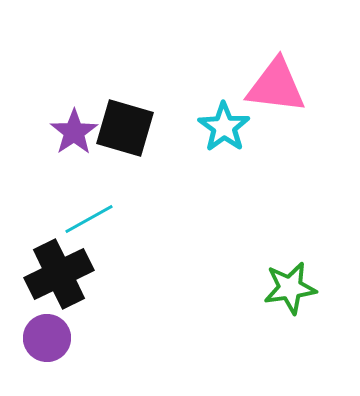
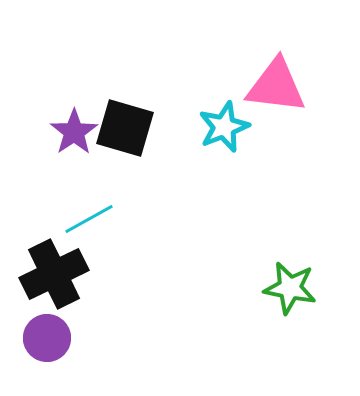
cyan star: rotated 15 degrees clockwise
black cross: moved 5 px left
green star: rotated 20 degrees clockwise
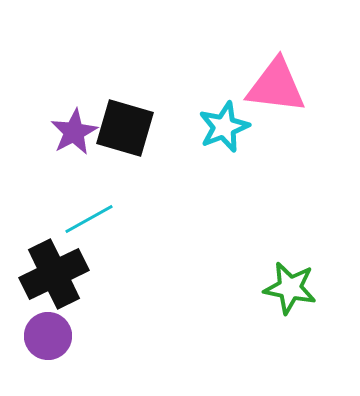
purple star: rotated 6 degrees clockwise
purple circle: moved 1 px right, 2 px up
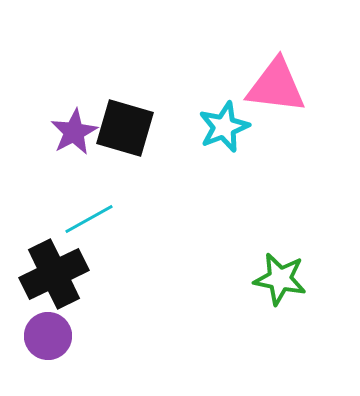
green star: moved 10 px left, 9 px up
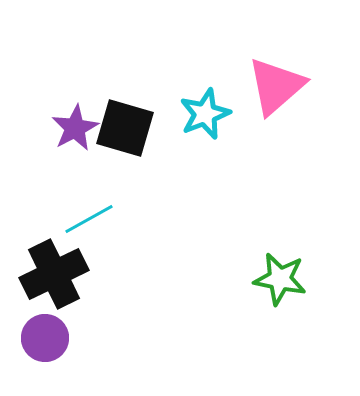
pink triangle: rotated 48 degrees counterclockwise
cyan star: moved 19 px left, 13 px up
purple star: moved 1 px right, 4 px up
purple circle: moved 3 px left, 2 px down
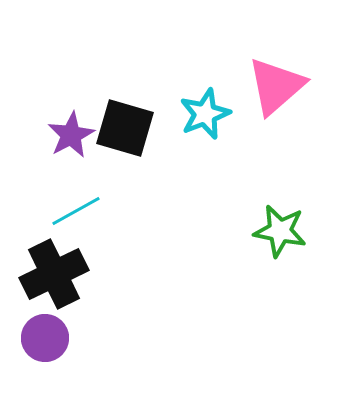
purple star: moved 4 px left, 7 px down
cyan line: moved 13 px left, 8 px up
green star: moved 48 px up
